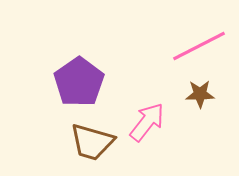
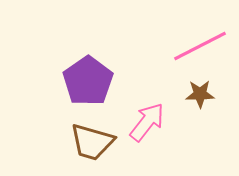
pink line: moved 1 px right
purple pentagon: moved 9 px right, 1 px up
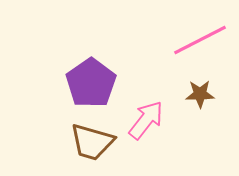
pink line: moved 6 px up
purple pentagon: moved 3 px right, 2 px down
pink arrow: moved 1 px left, 2 px up
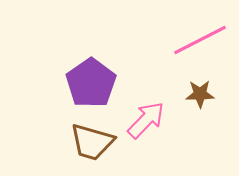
pink arrow: rotated 6 degrees clockwise
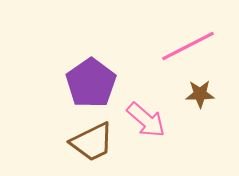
pink line: moved 12 px left, 6 px down
pink arrow: rotated 87 degrees clockwise
brown trapezoid: rotated 42 degrees counterclockwise
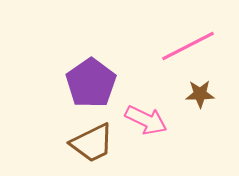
pink arrow: rotated 15 degrees counterclockwise
brown trapezoid: moved 1 px down
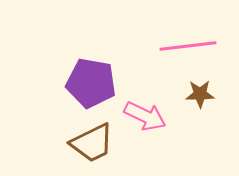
pink line: rotated 20 degrees clockwise
purple pentagon: rotated 27 degrees counterclockwise
pink arrow: moved 1 px left, 4 px up
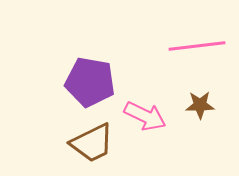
pink line: moved 9 px right
purple pentagon: moved 1 px left, 1 px up
brown star: moved 11 px down
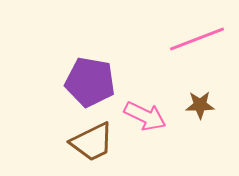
pink line: moved 7 px up; rotated 14 degrees counterclockwise
brown trapezoid: moved 1 px up
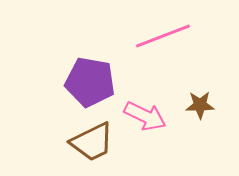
pink line: moved 34 px left, 3 px up
